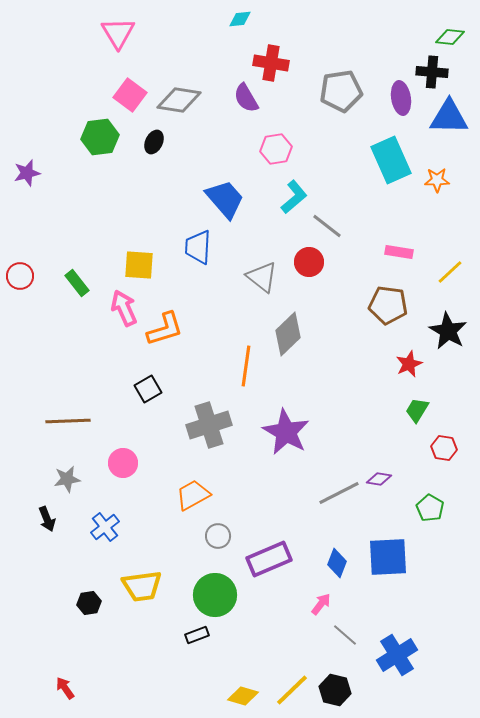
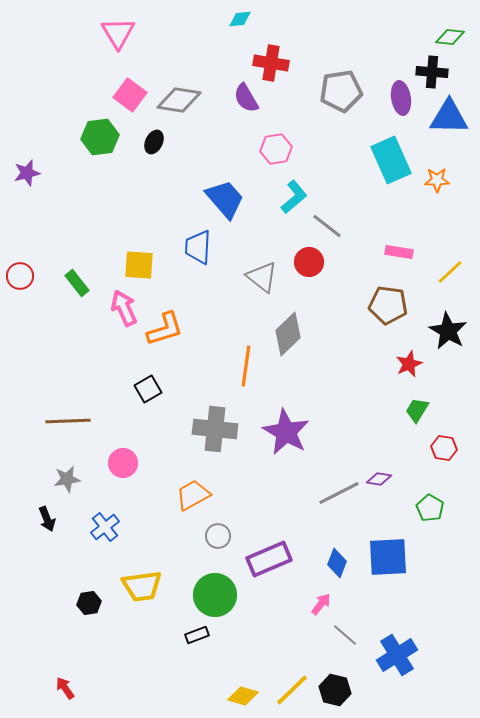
gray cross at (209, 425): moved 6 px right, 4 px down; rotated 24 degrees clockwise
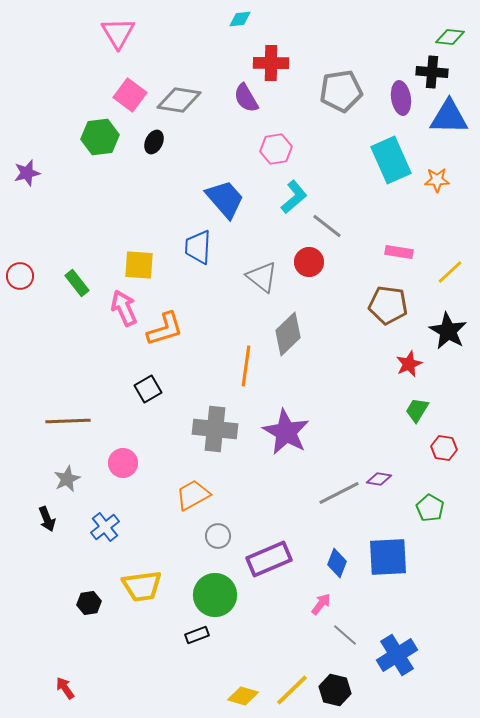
red cross at (271, 63): rotated 8 degrees counterclockwise
gray star at (67, 479): rotated 16 degrees counterclockwise
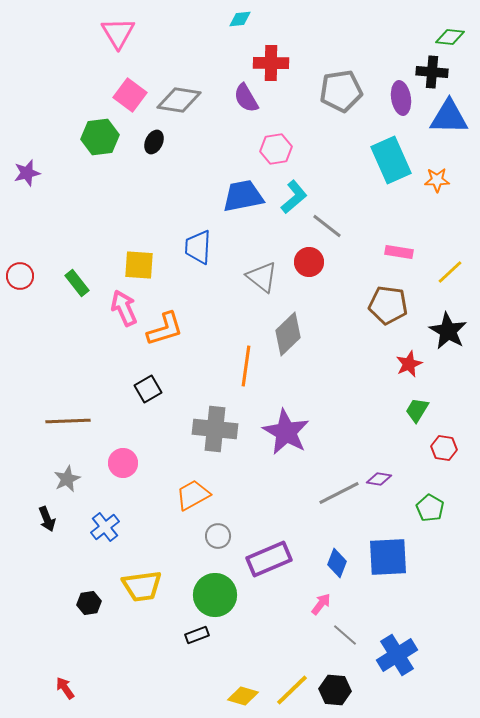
blue trapezoid at (225, 199): moved 18 px right, 3 px up; rotated 60 degrees counterclockwise
black hexagon at (335, 690): rotated 8 degrees counterclockwise
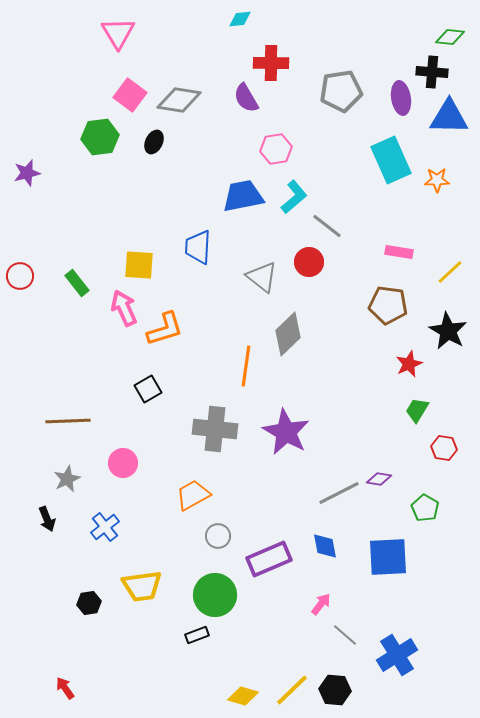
green pentagon at (430, 508): moved 5 px left
blue diamond at (337, 563): moved 12 px left, 17 px up; rotated 32 degrees counterclockwise
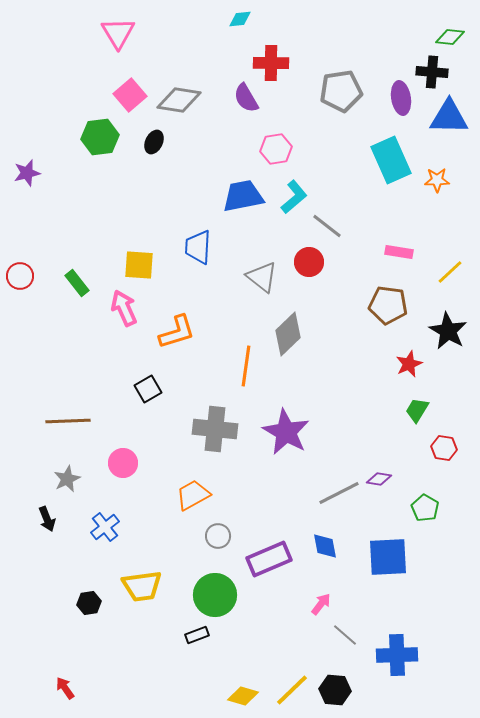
pink square at (130, 95): rotated 12 degrees clockwise
orange L-shape at (165, 329): moved 12 px right, 3 px down
blue cross at (397, 655): rotated 30 degrees clockwise
